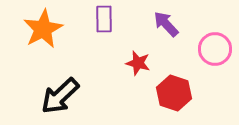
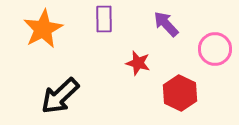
red hexagon: moved 6 px right; rotated 8 degrees clockwise
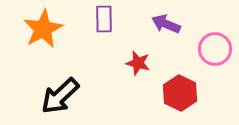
purple arrow: rotated 24 degrees counterclockwise
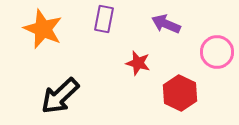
purple rectangle: rotated 12 degrees clockwise
orange star: rotated 21 degrees counterclockwise
pink circle: moved 2 px right, 3 px down
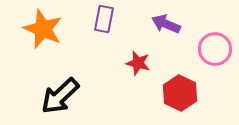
pink circle: moved 2 px left, 3 px up
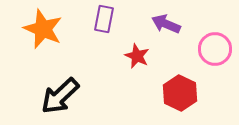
red star: moved 1 px left, 7 px up; rotated 10 degrees clockwise
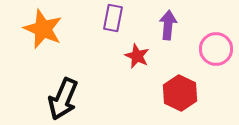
purple rectangle: moved 9 px right, 1 px up
purple arrow: moved 2 px right, 1 px down; rotated 72 degrees clockwise
pink circle: moved 1 px right
black arrow: moved 3 px right, 3 px down; rotated 24 degrees counterclockwise
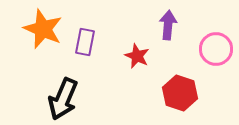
purple rectangle: moved 28 px left, 24 px down
red hexagon: rotated 8 degrees counterclockwise
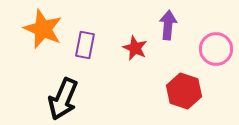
purple rectangle: moved 3 px down
red star: moved 2 px left, 8 px up
red hexagon: moved 4 px right, 2 px up
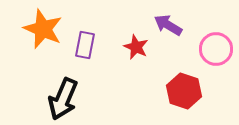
purple arrow: rotated 64 degrees counterclockwise
red star: moved 1 px right, 1 px up
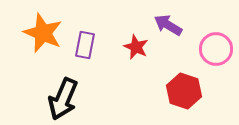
orange star: moved 4 px down
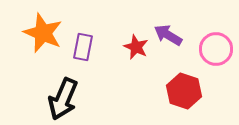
purple arrow: moved 10 px down
purple rectangle: moved 2 px left, 2 px down
